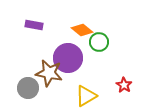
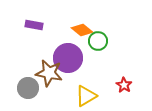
green circle: moved 1 px left, 1 px up
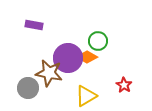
orange diamond: moved 5 px right, 27 px down; rotated 10 degrees counterclockwise
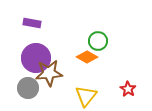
purple rectangle: moved 2 px left, 2 px up
purple circle: moved 32 px left
brown star: rotated 16 degrees counterclockwise
red star: moved 4 px right, 4 px down
yellow triangle: rotated 20 degrees counterclockwise
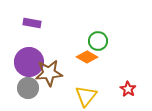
purple circle: moved 7 px left, 4 px down
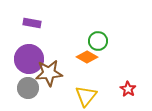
purple circle: moved 3 px up
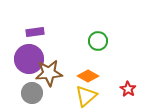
purple rectangle: moved 3 px right, 9 px down; rotated 18 degrees counterclockwise
orange diamond: moved 1 px right, 19 px down
gray circle: moved 4 px right, 5 px down
yellow triangle: rotated 10 degrees clockwise
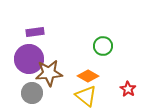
green circle: moved 5 px right, 5 px down
yellow triangle: rotated 40 degrees counterclockwise
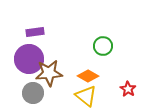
gray circle: moved 1 px right
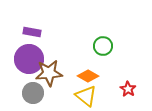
purple rectangle: moved 3 px left; rotated 18 degrees clockwise
